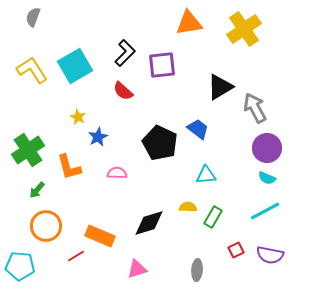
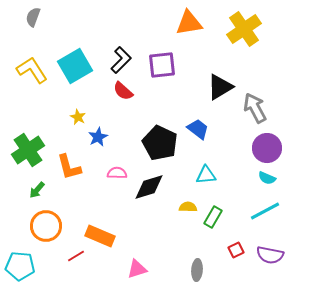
black L-shape: moved 4 px left, 7 px down
black diamond: moved 36 px up
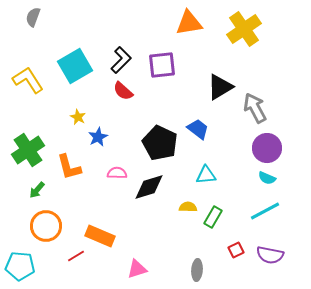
yellow L-shape: moved 4 px left, 10 px down
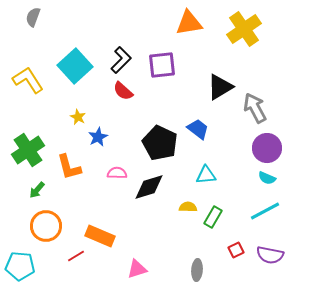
cyan square: rotated 12 degrees counterclockwise
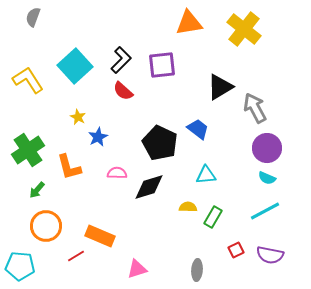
yellow cross: rotated 16 degrees counterclockwise
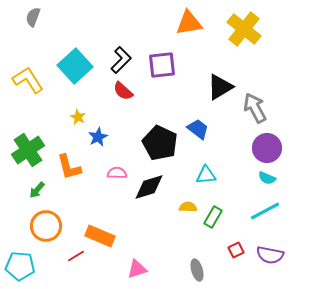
gray ellipse: rotated 20 degrees counterclockwise
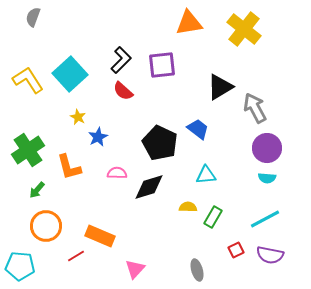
cyan square: moved 5 px left, 8 px down
cyan semicircle: rotated 18 degrees counterclockwise
cyan line: moved 8 px down
pink triangle: moved 2 px left; rotated 30 degrees counterclockwise
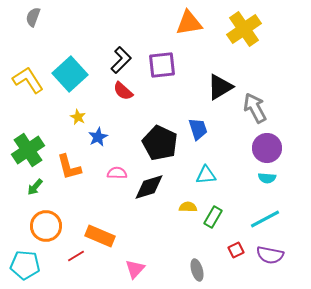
yellow cross: rotated 16 degrees clockwise
blue trapezoid: rotated 35 degrees clockwise
green arrow: moved 2 px left, 3 px up
cyan pentagon: moved 5 px right, 1 px up
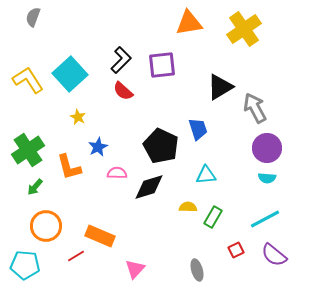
blue star: moved 10 px down
black pentagon: moved 1 px right, 3 px down
purple semicircle: moved 4 px right; rotated 28 degrees clockwise
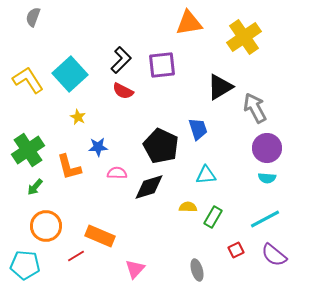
yellow cross: moved 8 px down
red semicircle: rotated 15 degrees counterclockwise
blue star: rotated 24 degrees clockwise
